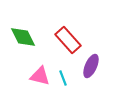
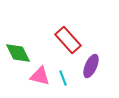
green diamond: moved 5 px left, 16 px down
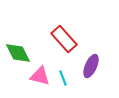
red rectangle: moved 4 px left, 1 px up
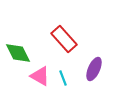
purple ellipse: moved 3 px right, 3 px down
pink triangle: rotated 15 degrees clockwise
